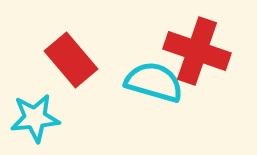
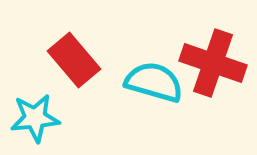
red cross: moved 16 px right, 12 px down
red rectangle: moved 3 px right
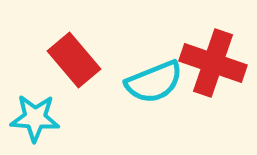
cyan semicircle: rotated 142 degrees clockwise
cyan star: rotated 9 degrees clockwise
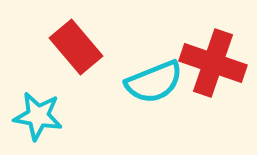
red rectangle: moved 2 px right, 13 px up
cyan star: moved 3 px right, 2 px up; rotated 6 degrees clockwise
